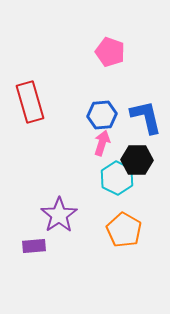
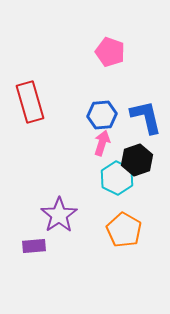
black hexagon: rotated 20 degrees counterclockwise
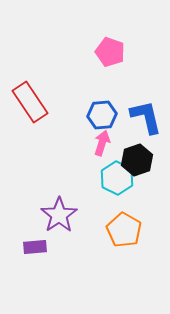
red rectangle: rotated 18 degrees counterclockwise
purple rectangle: moved 1 px right, 1 px down
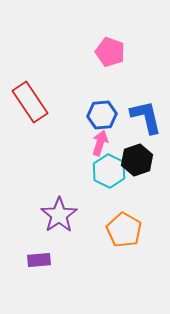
pink arrow: moved 2 px left
cyan hexagon: moved 8 px left, 7 px up
purple rectangle: moved 4 px right, 13 px down
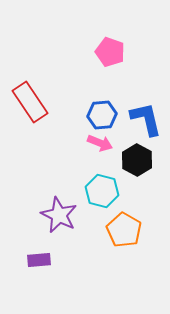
blue L-shape: moved 2 px down
pink arrow: rotated 95 degrees clockwise
black hexagon: rotated 12 degrees counterclockwise
cyan hexagon: moved 7 px left, 20 px down; rotated 12 degrees counterclockwise
purple star: rotated 12 degrees counterclockwise
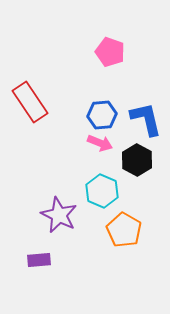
cyan hexagon: rotated 8 degrees clockwise
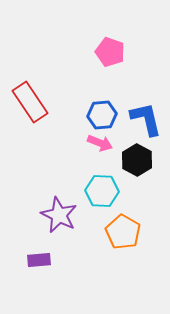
cyan hexagon: rotated 20 degrees counterclockwise
orange pentagon: moved 1 px left, 2 px down
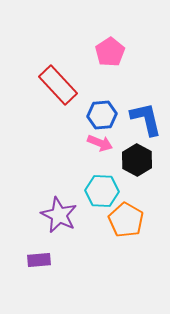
pink pentagon: rotated 20 degrees clockwise
red rectangle: moved 28 px right, 17 px up; rotated 9 degrees counterclockwise
orange pentagon: moved 3 px right, 12 px up
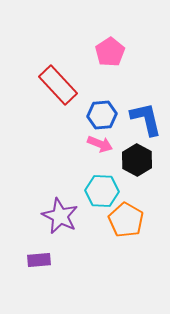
pink arrow: moved 1 px down
purple star: moved 1 px right, 1 px down
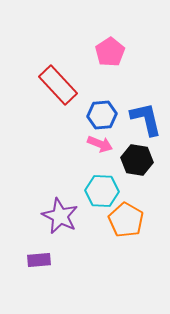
black hexagon: rotated 20 degrees counterclockwise
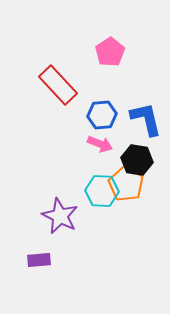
orange pentagon: moved 36 px up
